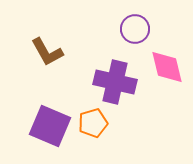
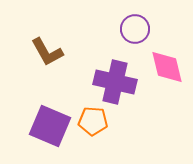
orange pentagon: moved 2 px up; rotated 20 degrees clockwise
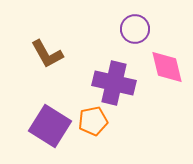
brown L-shape: moved 2 px down
purple cross: moved 1 px left, 1 px down
orange pentagon: rotated 16 degrees counterclockwise
purple square: rotated 9 degrees clockwise
